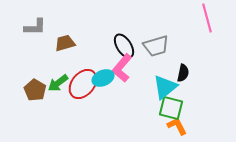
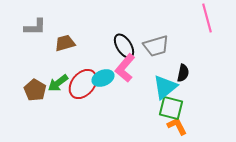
pink L-shape: moved 3 px right
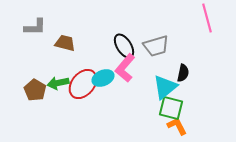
brown trapezoid: rotated 30 degrees clockwise
green arrow: rotated 25 degrees clockwise
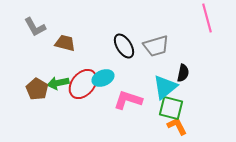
gray L-shape: rotated 60 degrees clockwise
pink L-shape: moved 3 px right, 32 px down; rotated 68 degrees clockwise
brown pentagon: moved 2 px right, 1 px up
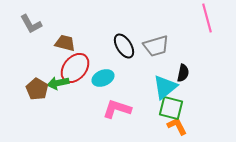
gray L-shape: moved 4 px left, 3 px up
red ellipse: moved 8 px left, 16 px up
pink L-shape: moved 11 px left, 9 px down
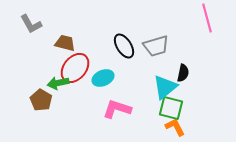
brown pentagon: moved 4 px right, 11 px down
orange L-shape: moved 2 px left, 1 px down
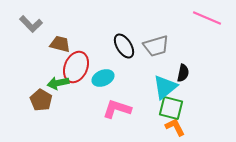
pink line: rotated 52 degrees counterclockwise
gray L-shape: rotated 15 degrees counterclockwise
brown trapezoid: moved 5 px left, 1 px down
red ellipse: moved 1 px right, 1 px up; rotated 16 degrees counterclockwise
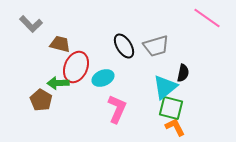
pink line: rotated 12 degrees clockwise
green arrow: rotated 10 degrees clockwise
pink L-shape: rotated 96 degrees clockwise
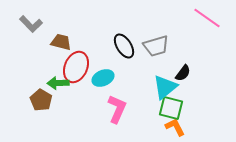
brown trapezoid: moved 1 px right, 2 px up
black semicircle: rotated 24 degrees clockwise
